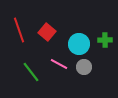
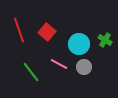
green cross: rotated 32 degrees clockwise
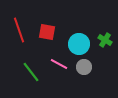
red square: rotated 30 degrees counterclockwise
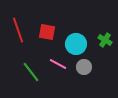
red line: moved 1 px left
cyan circle: moved 3 px left
pink line: moved 1 px left
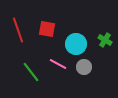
red square: moved 3 px up
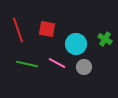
green cross: moved 1 px up
pink line: moved 1 px left, 1 px up
green line: moved 4 px left, 8 px up; rotated 40 degrees counterclockwise
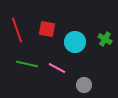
red line: moved 1 px left
cyan circle: moved 1 px left, 2 px up
pink line: moved 5 px down
gray circle: moved 18 px down
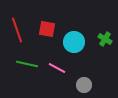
cyan circle: moved 1 px left
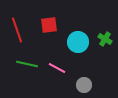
red square: moved 2 px right, 4 px up; rotated 18 degrees counterclockwise
cyan circle: moved 4 px right
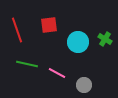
pink line: moved 5 px down
